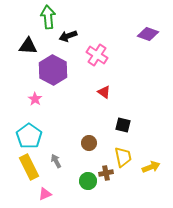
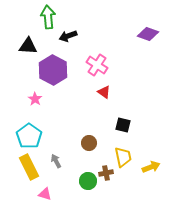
pink cross: moved 10 px down
pink triangle: rotated 40 degrees clockwise
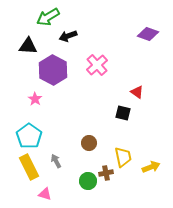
green arrow: rotated 115 degrees counterclockwise
pink cross: rotated 15 degrees clockwise
red triangle: moved 33 px right
black square: moved 12 px up
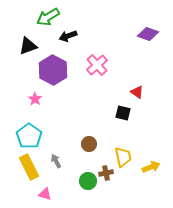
black triangle: rotated 24 degrees counterclockwise
brown circle: moved 1 px down
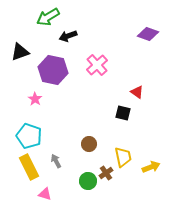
black triangle: moved 8 px left, 6 px down
purple hexagon: rotated 16 degrees counterclockwise
cyan pentagon: rotated 15 degrees counterclockwise
brown cross: rotated 24 degrees counterclockwise
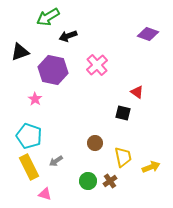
brown circle: moved 6 px right, 1 px up
gray arrow: rotated 96 degrees counterclockwise
brown cross: moved 4 px right, 8 px down
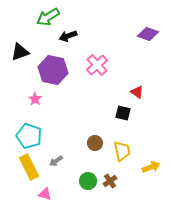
yellow trapezoid: moved 1 px left, 6 px up
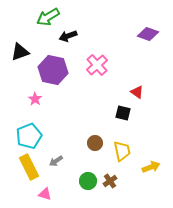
cyan pentagon: rotated 30 degrees clockwise
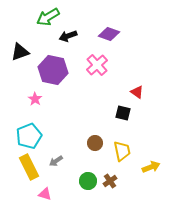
purple diamond: moved 39 px left
